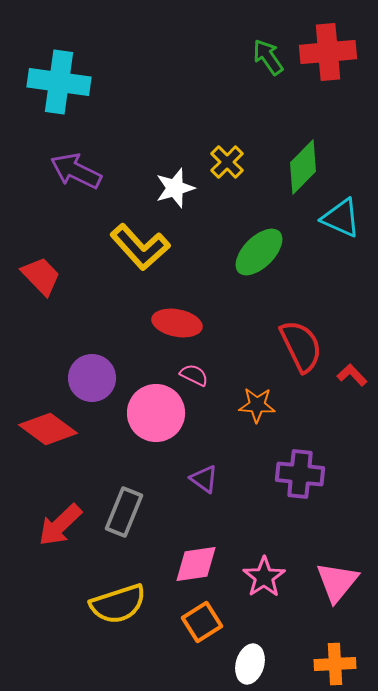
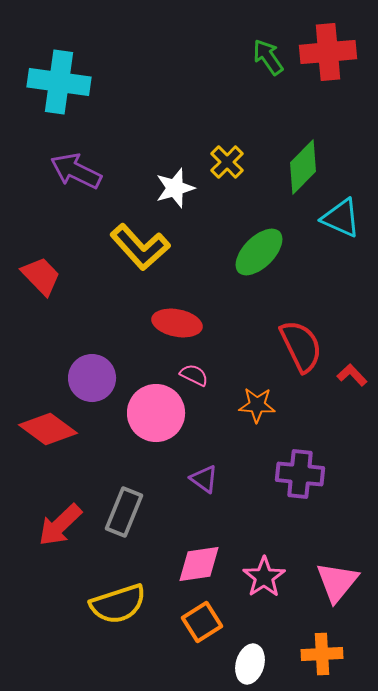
pink diamond: moved 3 px right
orange cross: moved 13 px left, 10 px up
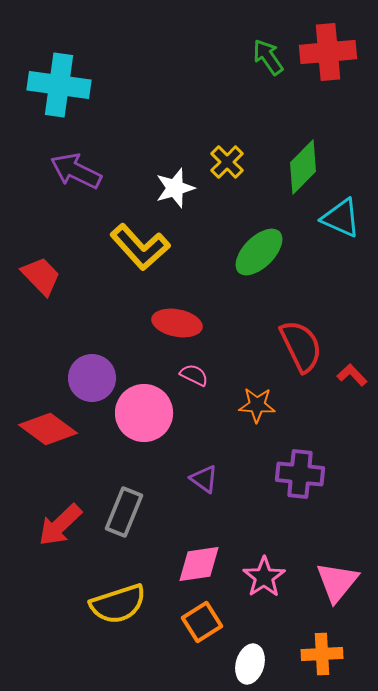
cyan cross: moved 3 px down
pink circle: moved 12 px left
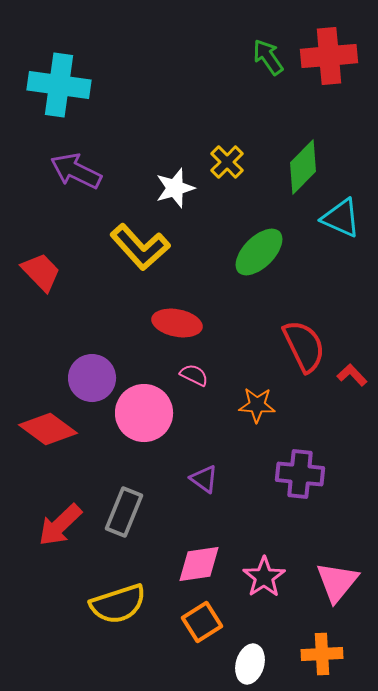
red cross: moved 1 px right, 4 px down
red trapezoid: moved 4 px up
red semicircle: moved 3 px right
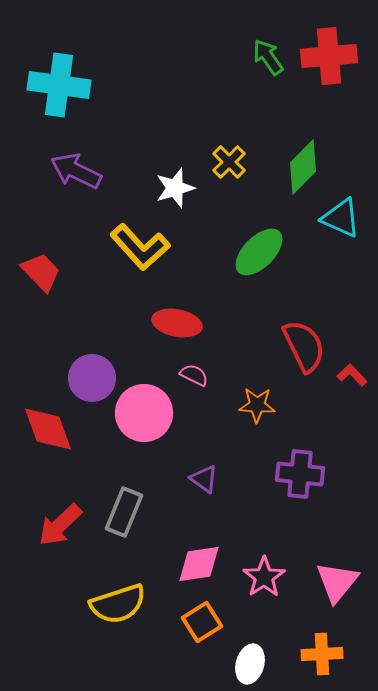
yellow cross: moved 2 px right
red diamond: rotated 34 degrees clockwise
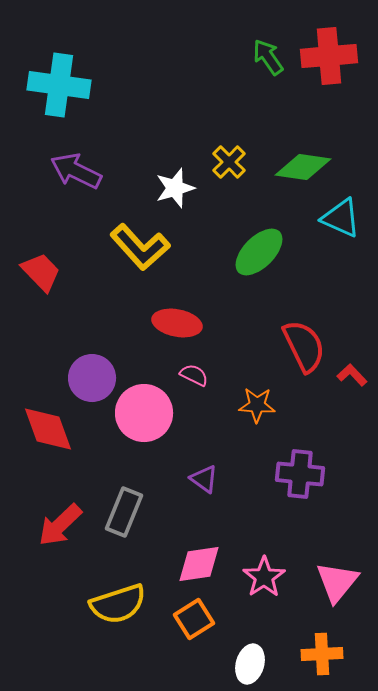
green diamond: rotated 54 degrees clockwise
orange square: moved 8 px left, 3 px up
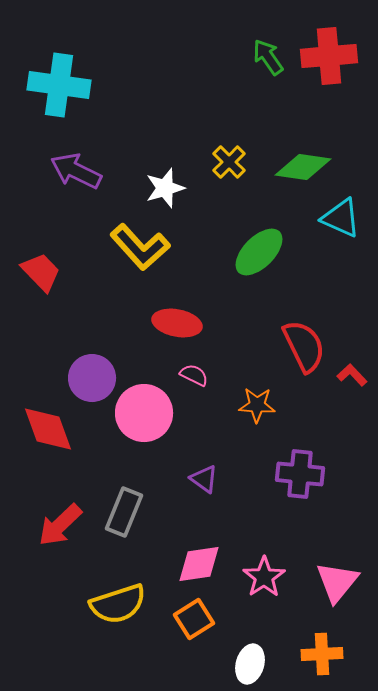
white star: moved 10 px left
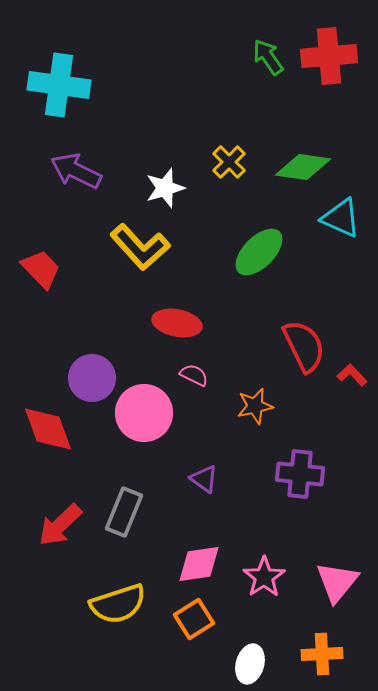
red trapezoid: moved 3 px up
orange star: moved 2 px left, 1 px down; rotated 15 degrees counterclockwise
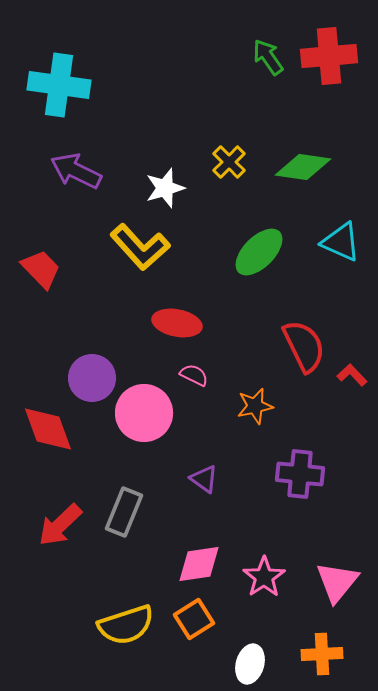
cyan triangle: moved 24 px down
yellow semicircle: moved 8 px right, 21 px down
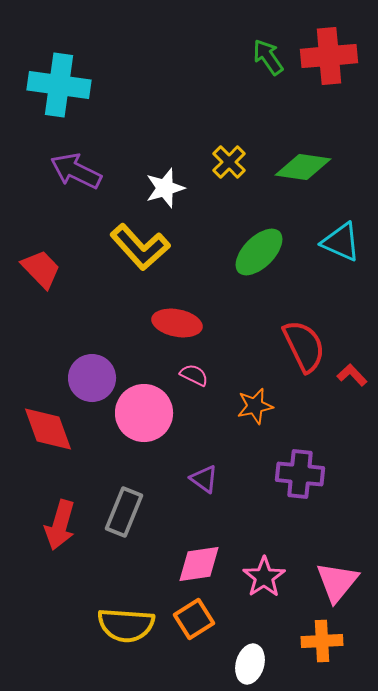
red arrow: rotated 30 degrees counterclockwise
yellow semicircle: rotated 22 degrees clockwise
orange cross: moved 13 px up
